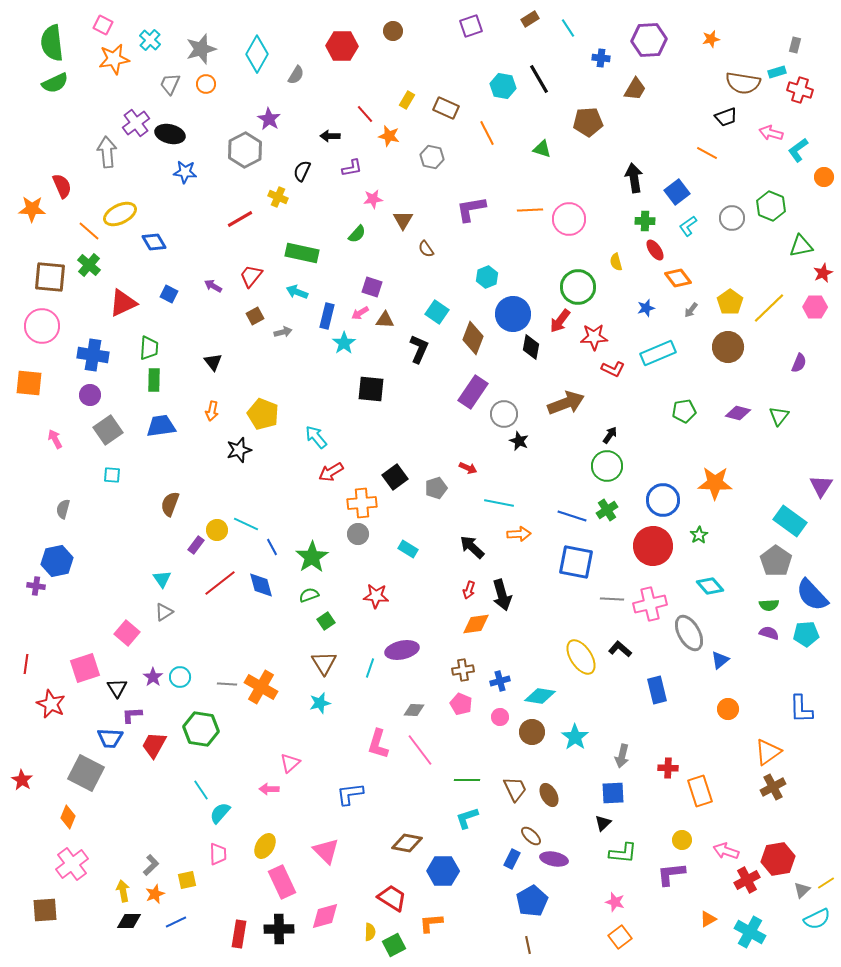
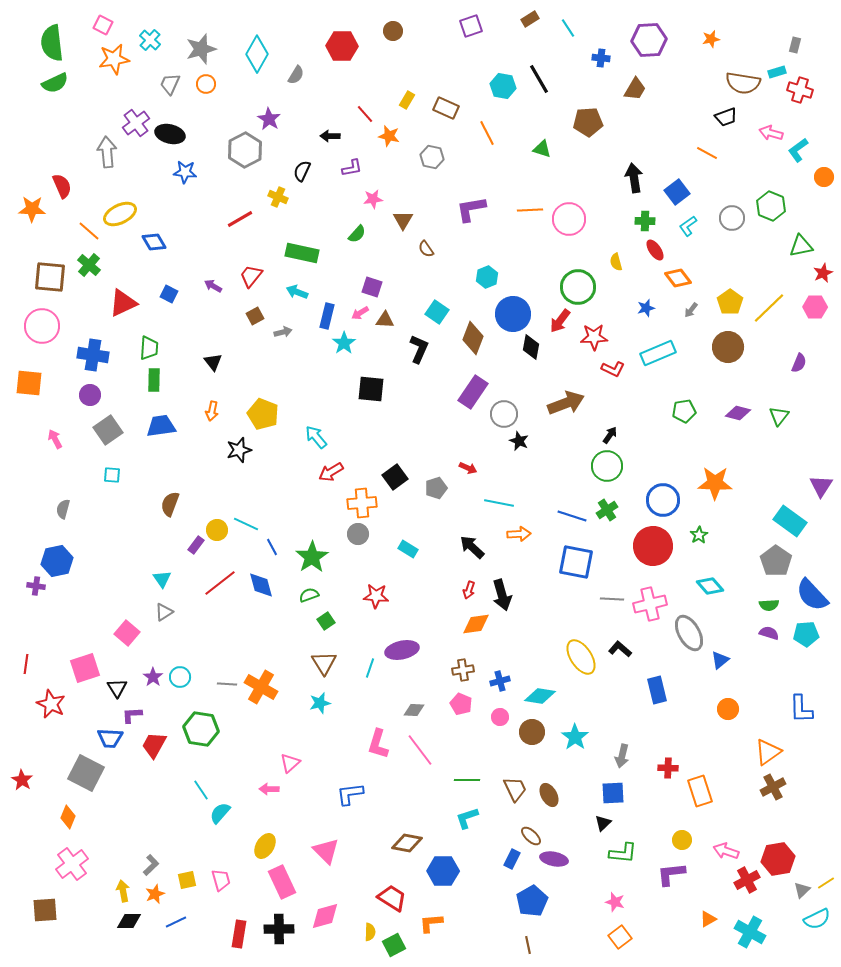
pink trapezoid at (218, 854): moved 3 px right, 26 px down; rotated 15 degrees counterclockwise
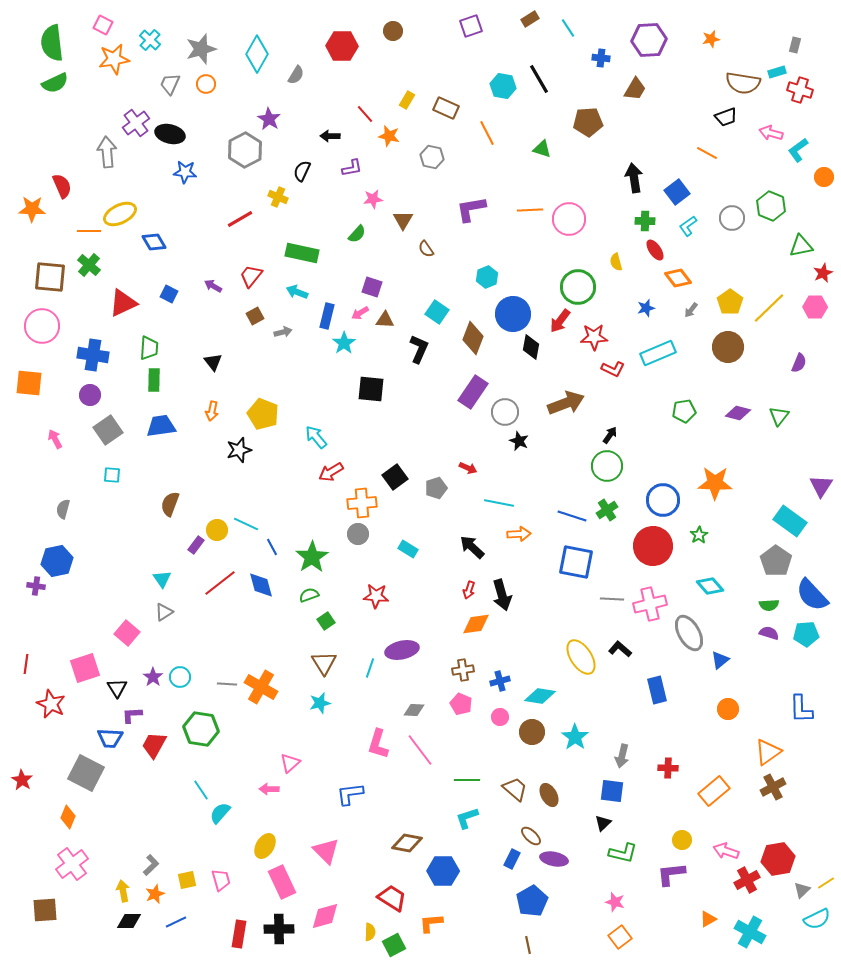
orange line at (89, 231): rotated 40 degrees counterclockwise
gray circle at (504, 414): moved 1 px right, 2 px up
brown trapezoid at (515, 789): rotated 24 degrees counterclockwise
orange rectangle at (700, 791): moved 14 px right; rotated 68 degrees clockwise
blue square at (613, 793): moved 1 px left, 2 px up; rotated 10 degrees clockwise
green L-shape at (623, 853): rotated 8 degrees clockwise
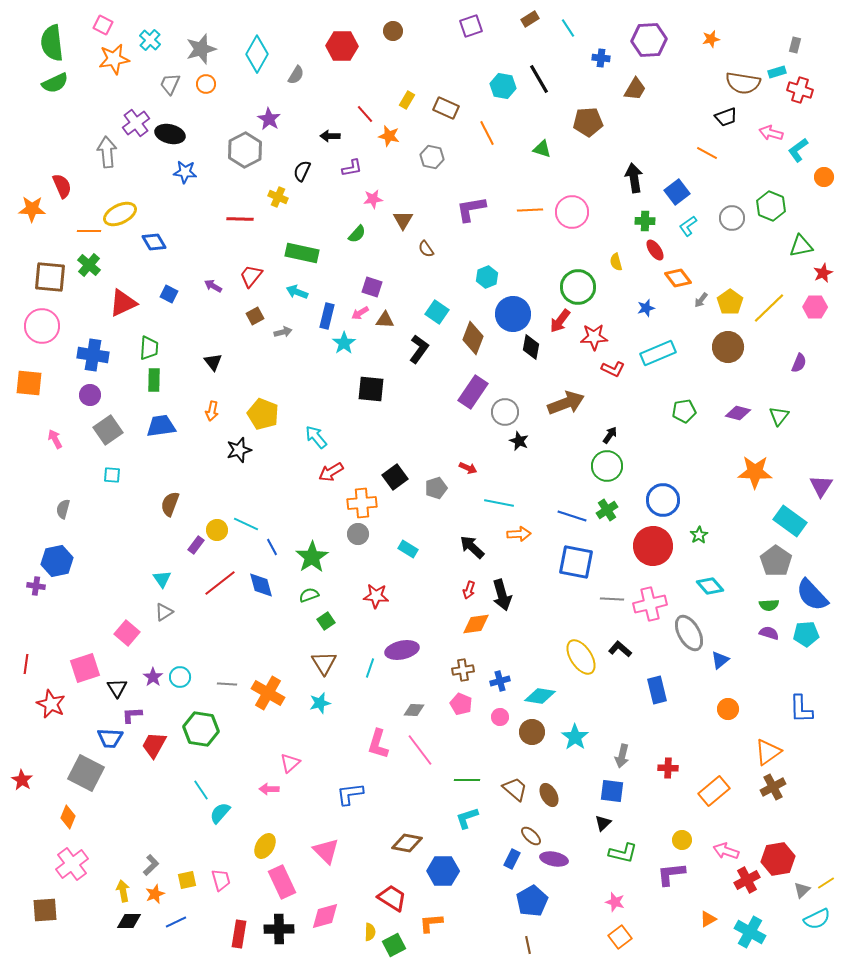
red line at (240, 219): rotated 32 degrees clockwise
pink circle at (569, 219): moved 3 px right, 7 px up
gray arrow at (691, 310): moved 10 px right, 10 px up
black L-shape at (419, 349): rotated 12 degrees clockwise
orange star at (715, 483): moved 40 px right, 11 px up
orange cross at (261, 687): moved 7 px right, 6 px down
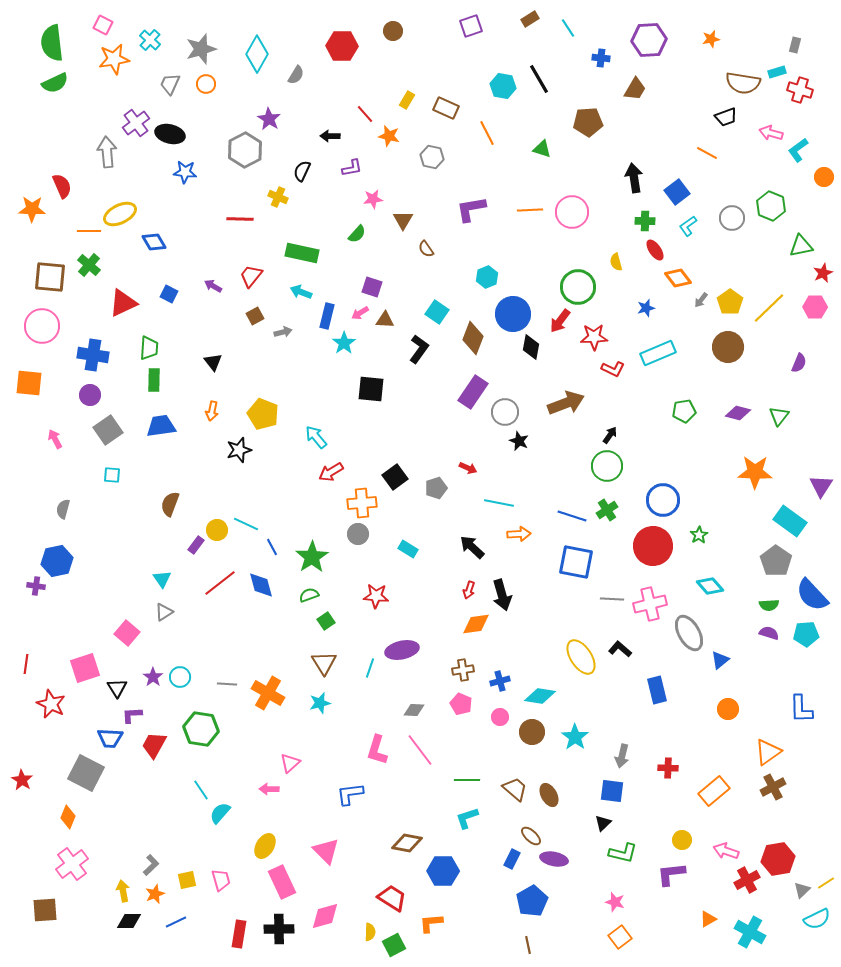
cyan arrow at (297, 292): moved 4 px right
pink L-shape at (378, 744): moved 1 px left, 6 px down
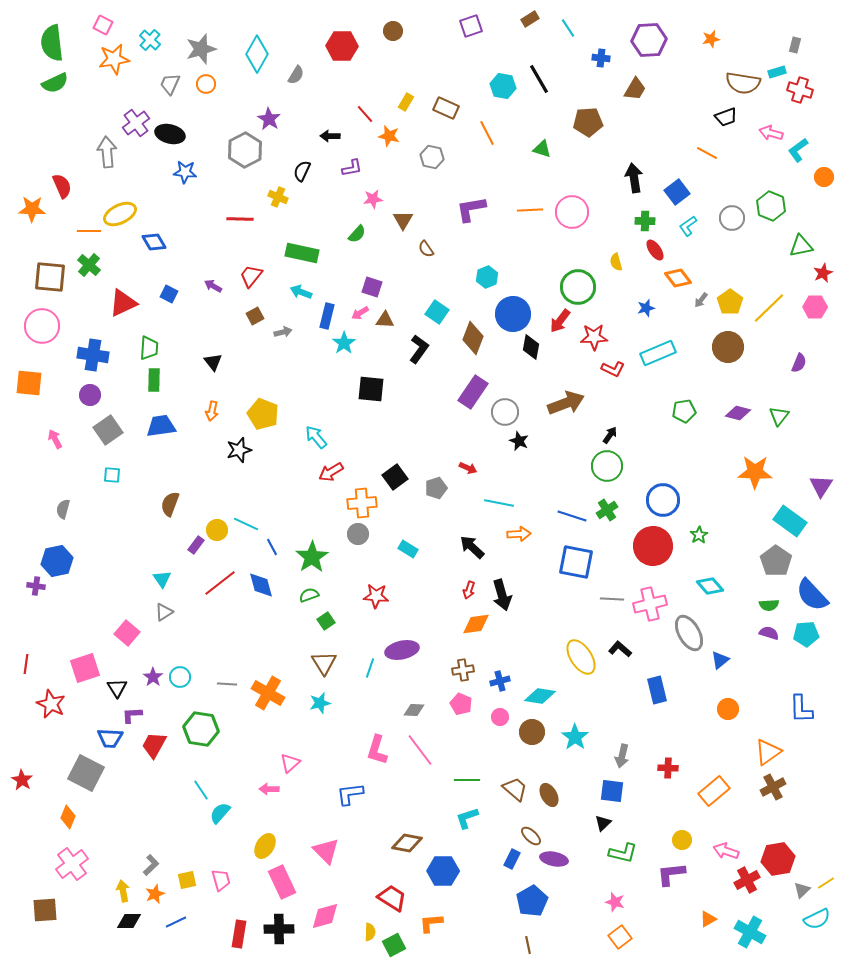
yellow rectangle at (407, 100): moved 1 px left, 2 px down
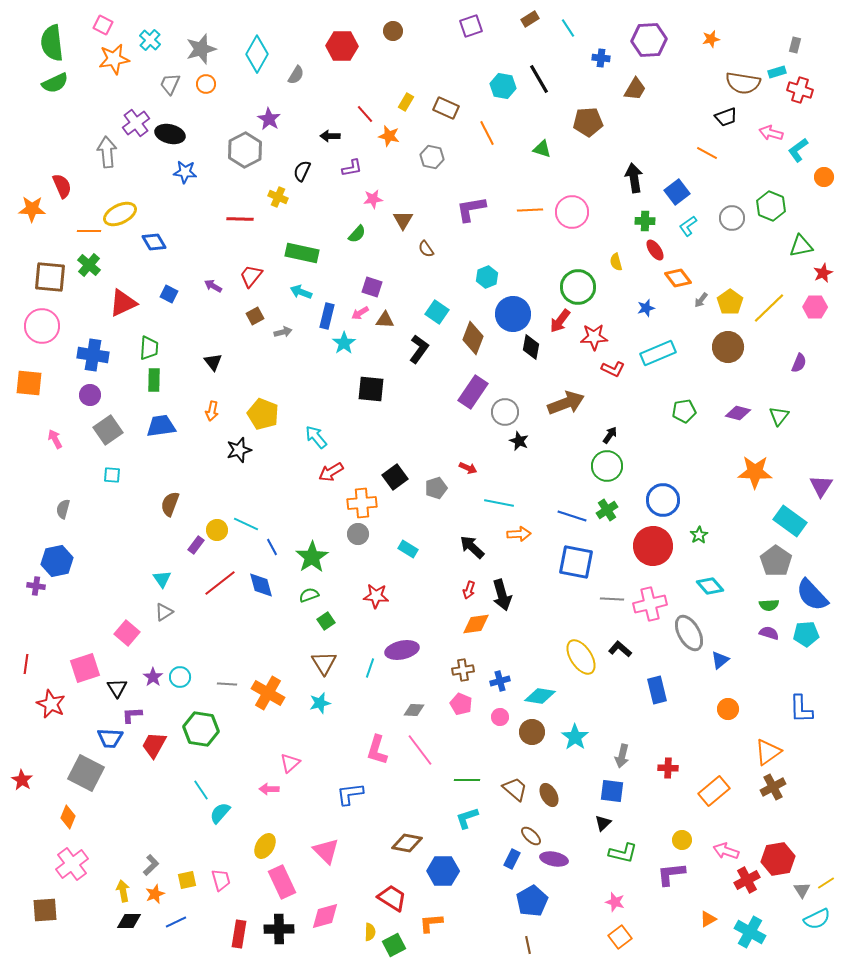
gray triangle at (802, 890): rotated 18 degrees counterclockwise
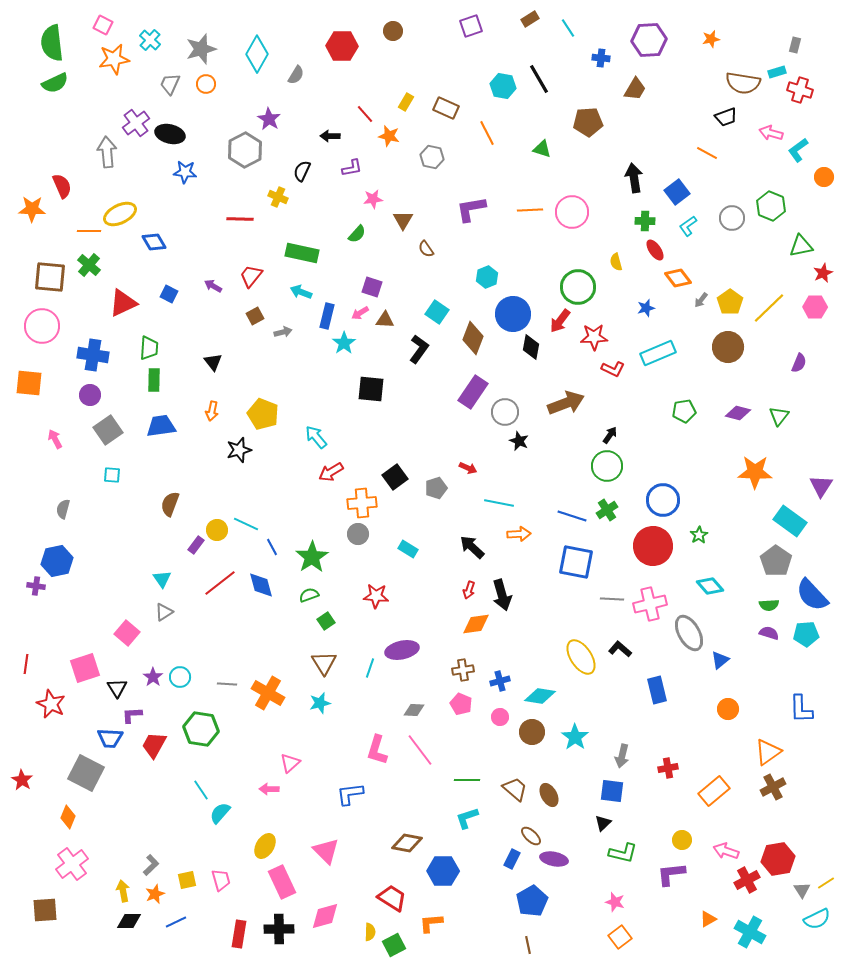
red cross at (668, 768): rotated 12 degrees counterclockwise
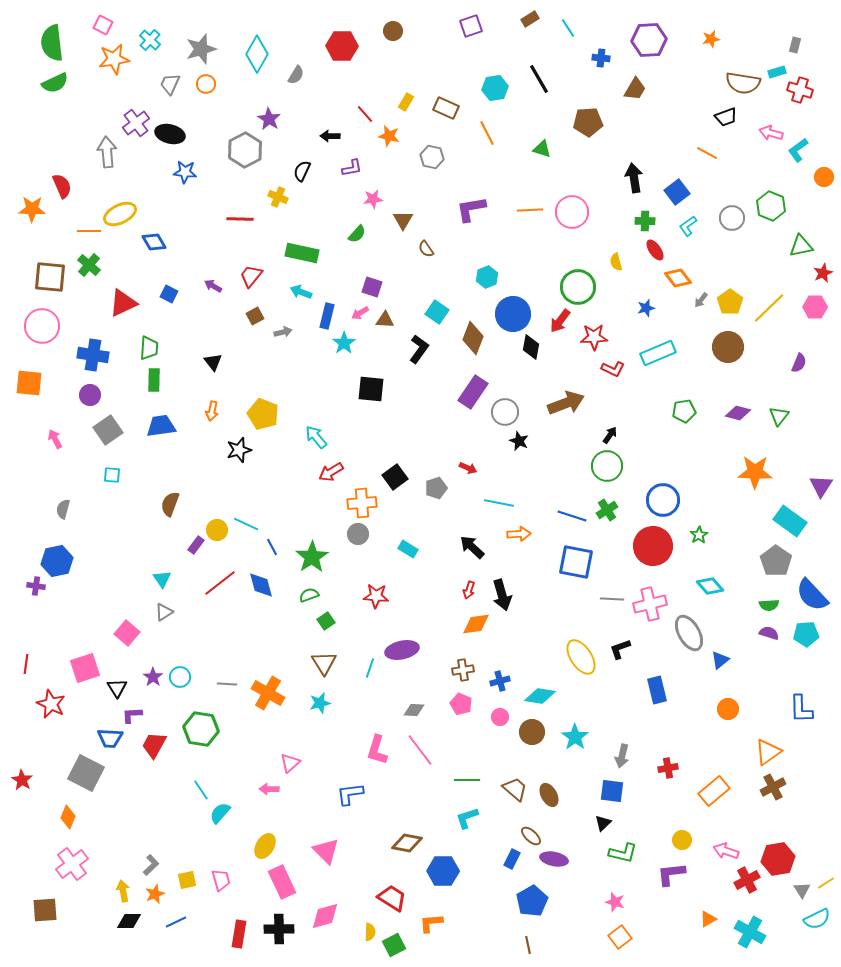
cyan hexagon at (503, 86): moved 8 px left, 2 px down; rotated 20 degrees counterclockwise
black L-shape at (620, 649): rotated 60 degrees counterclockwise
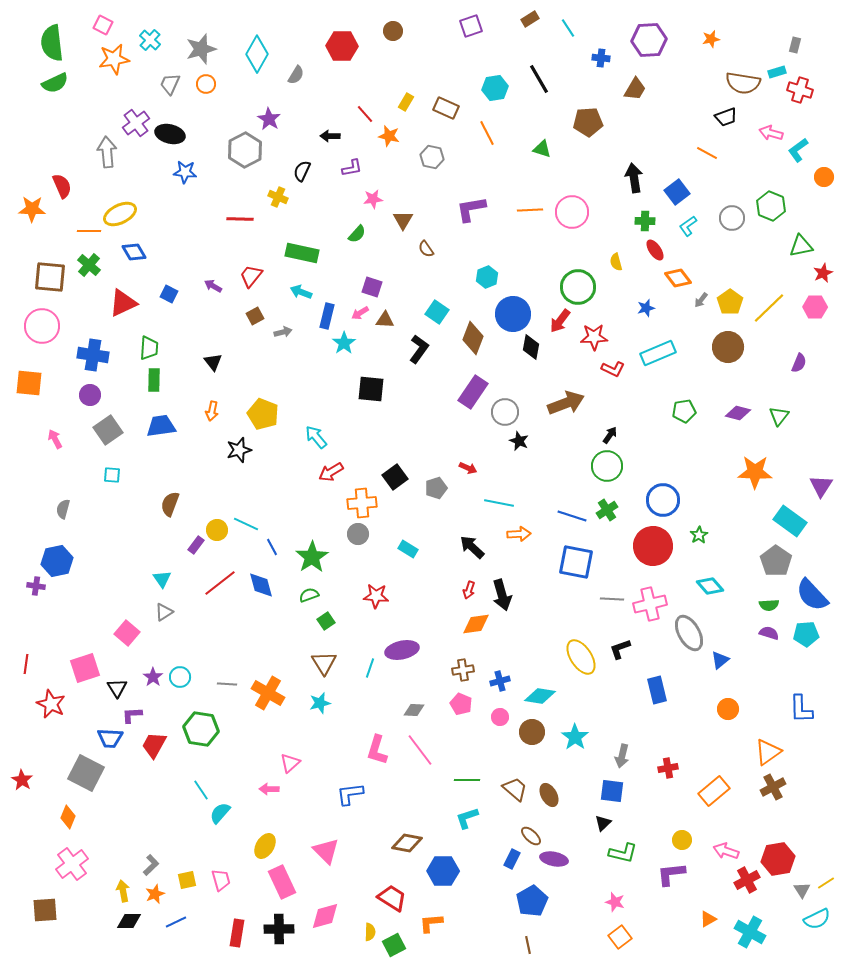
blue diamond at (154, 242): moved 20 px left, 10 px down
red rectangle at (239, 934): moved 2 px left, 1 px up
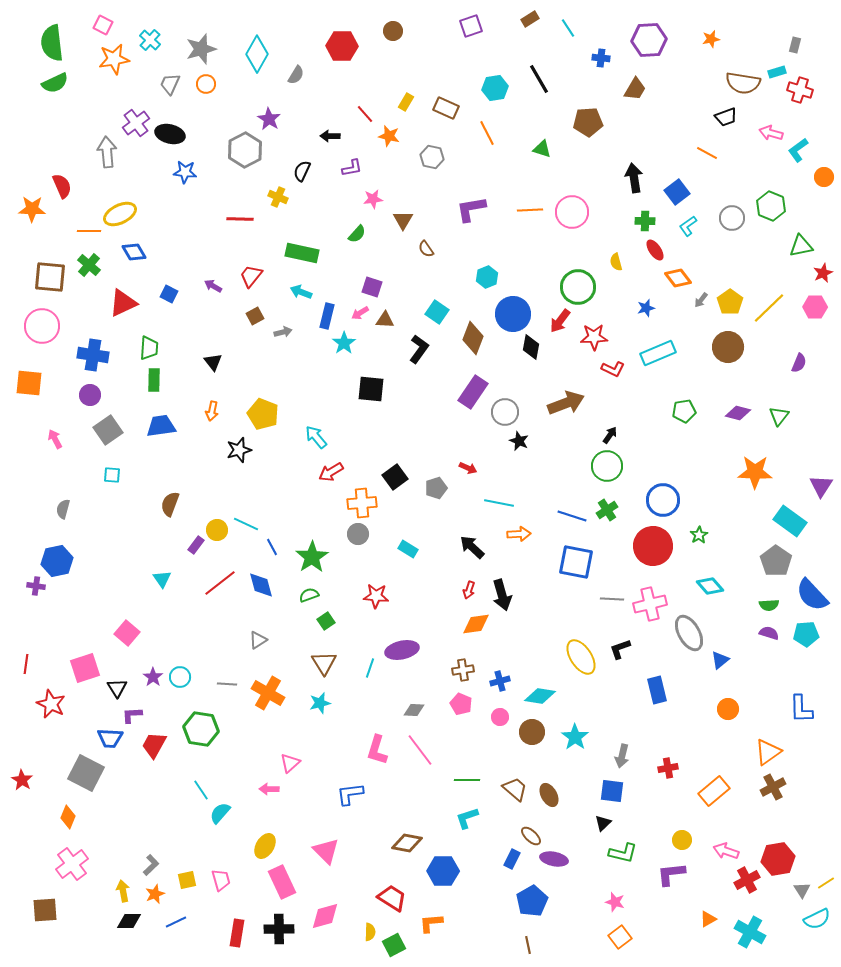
gray triangle at (164, 612): moved 94 px right, 28 px down
